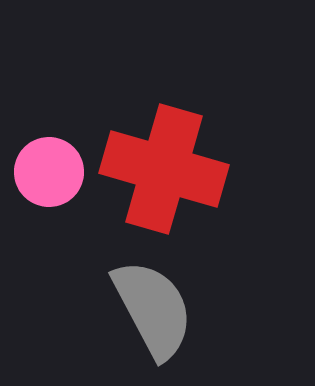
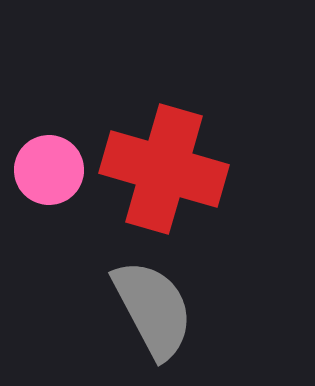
pink circle: moved 2 px up
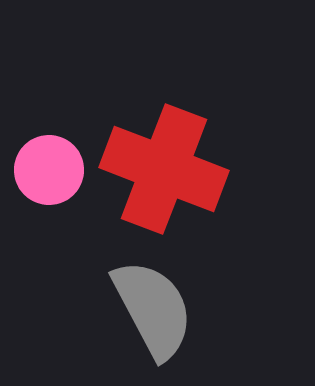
red cross: rotated 5 degrees clockwise
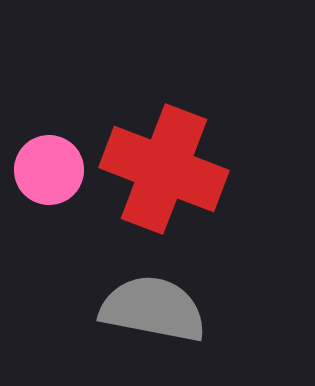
gray semicircle: rotated 51 degrees counterclockwise
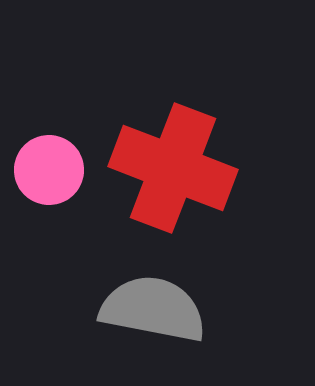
red cross: moved 9 px right, 1 px up
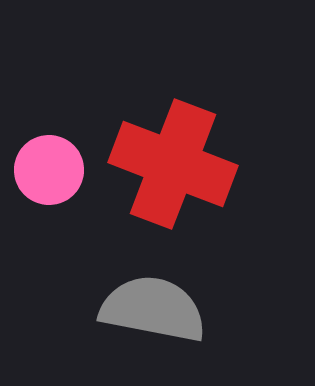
red cross: moved 4 px up
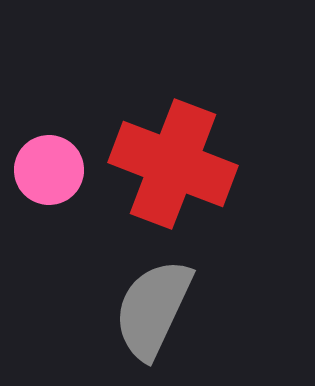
gray semicircle: rotated 76 degrees counterclockwise
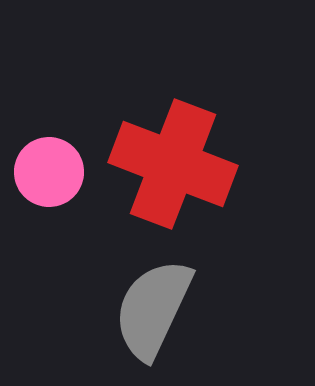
pink circle: moved 2 px down
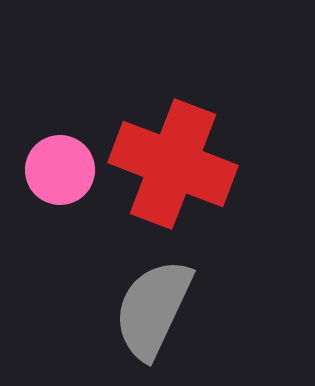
pink circle: moved 11 px right, 2 px up
